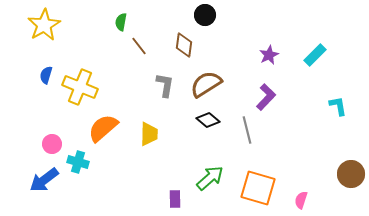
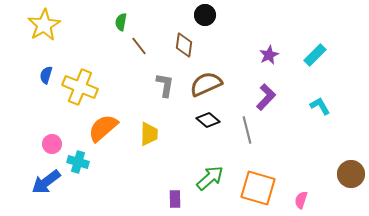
brown semicircle: rotated 8 degrees clockwise
cyan L-shape: moved 18 px left; rotated 20 degrees counterclockwise
blue arrow: moved 2 px right, 2 px down
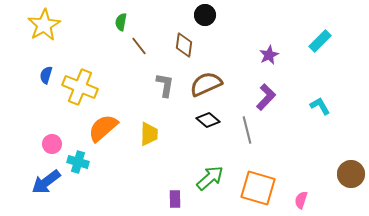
cyan rectangle: moved 5 px right, 14 px up
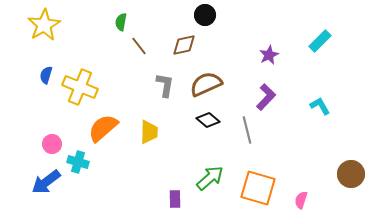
brown diamond: rotated 70 degrees clockwise
yellow trapezoid: moved 2 px up
